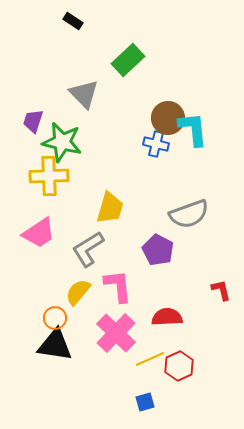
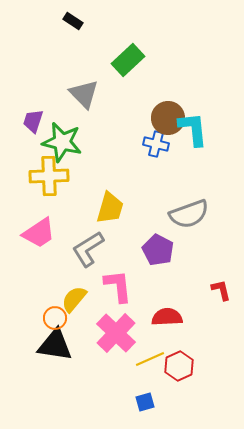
yellow semicircle: moved 4 px left, 7 px down
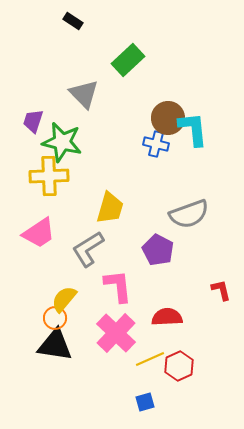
yellow semicircle: moved 10 px left
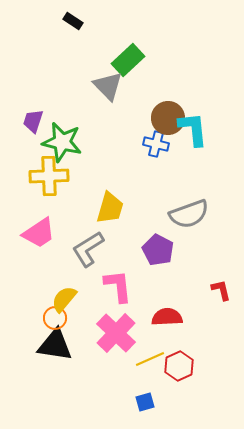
gray triangle: moved 24 px right, 8 px up
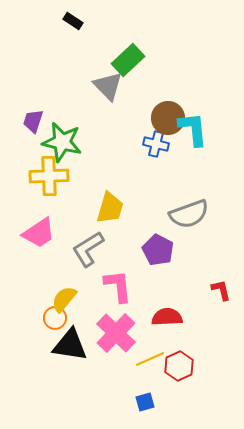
black triangle: moved 15 px right
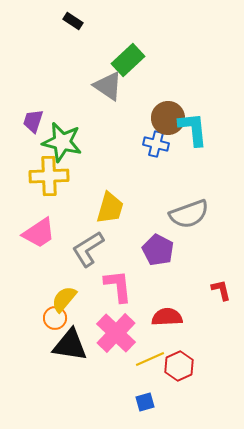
gray triangle: rotated 12 degrees counterclockwise
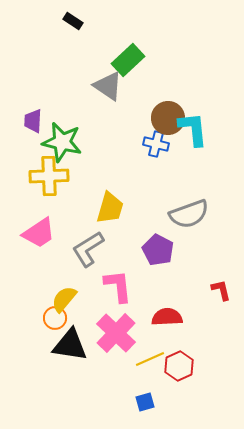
purple trapezoid: rotated 15 degrees counterclockwise
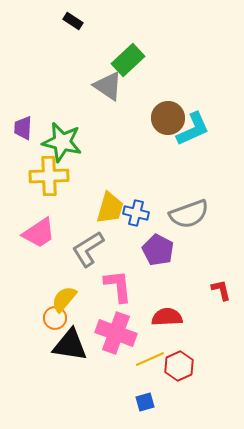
purple trapezoid: moved 10 px left, 7 px down
cyan L-shape: rotated 72 degrees clockwise
blue cross: moved 20 px left, 69 px down
pink cross: rotated 24 degrees counterclockwise
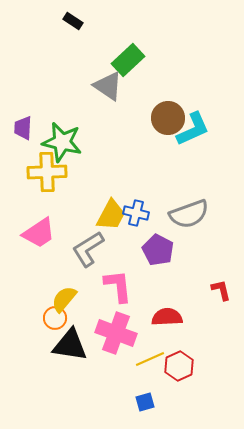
yellow cross: moved 2 px left, 4 px up
yellow trapezoid: moved 1 px right, 7 px down; rotated 12 degrees clockwise
